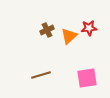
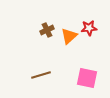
pink square: rotated 20 degrees clockwise
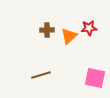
brown cross: rotated 24 degrees clockwise
pink square: moved 8 px right
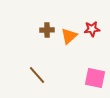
red star: moved 3 px right, 1 px down
brown line: moved 4 px left; rotated 66 degrees clockwise
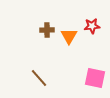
red star: moved 3 px up
orange triangle: rotated 18 degrees counterclockwise
brown line: moved 2 px right, 3 px down
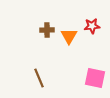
brown line: rotated 18 degrees clockwise
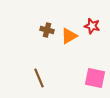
red star: rotated 21 degrees clockwise
brown cross: rotated 16 degrees clockwise
orange triangle: rotated 30 degrees clockwise
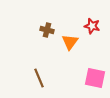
orange triangle: moved 1 px right, 6 px down; rotated 24 degrees counterclockwise
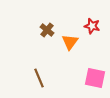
brown cross: rotated 24 degrees clockwise
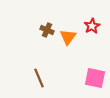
red star: rotated 28 degrees clockwise
brown cross: rotated 16 degrees counterclockwise
orange triangle: moved 2 px left, 5 px up
